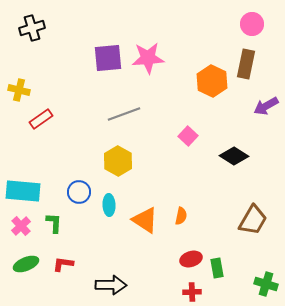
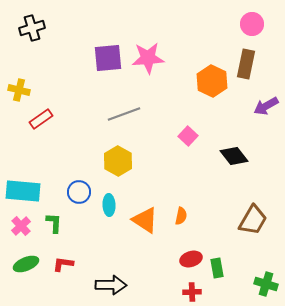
black diamond: rotated 20 degrees clockwise
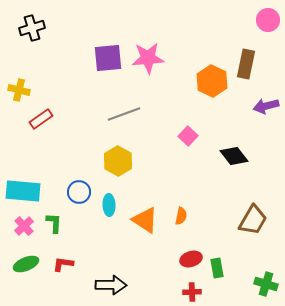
pink circle: moved 16 px right, 4 px up
purple arrow: rotated 15 degrees clockwise
pink cross: moved 3 px right
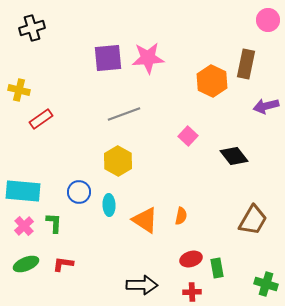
black arrow: moved 31 px right
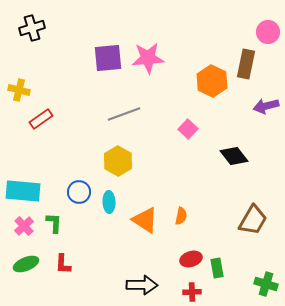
pink circle: moved 12 px down
pink square: moved 7 px up
cyan ellipse: moved 3 px up
red L-shape: rotated 95 degrees counterclockwise
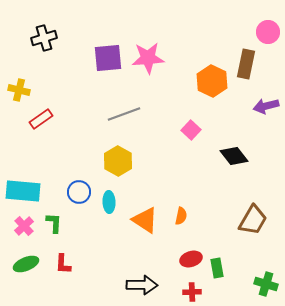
black cross: moved 12 px right, 10 px down
pink square: moved 3 px right, 1 px down
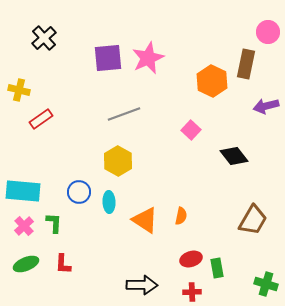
black cross: rotated 25 degrees counterclockwise
pink star: rotated 20 degrees counterclockwise
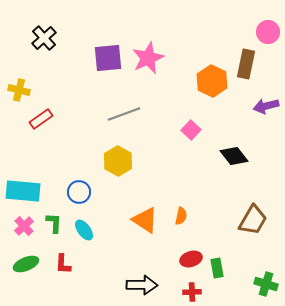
cyan ellipse: moved 25 px left, 28 px down; rotated 35 degrees counterclockwise
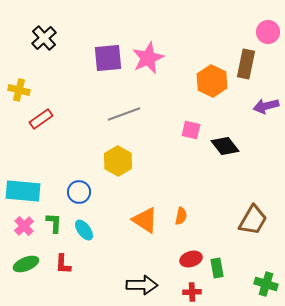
pink square: rotated 30 degrees counterclockwise
black diamond: moved 9 px left, 10 px up
